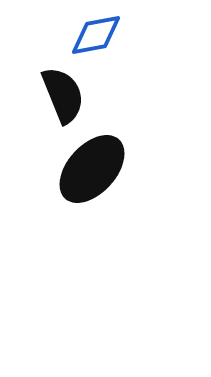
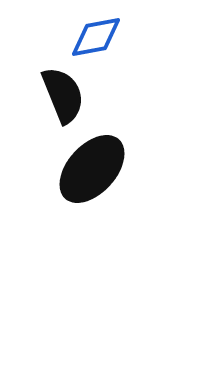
blue diamond: moved 2 px down
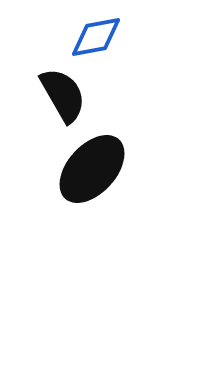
black semicircle: rotated 8 degrees counterclockwise
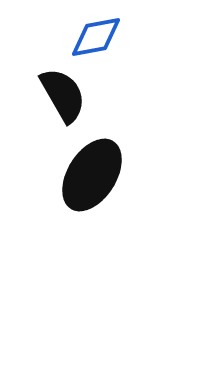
black ellipse: moved 6 px down; rotated 10 degrees counterclockwise
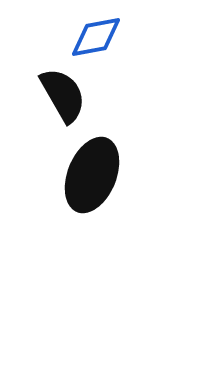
black ellipse: rotated 10 degrees counterclockwise
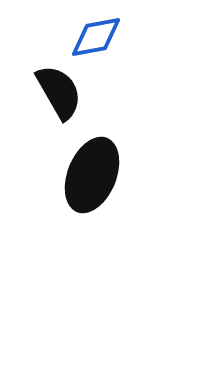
black semicircle: moved 4 px left, 3 px up
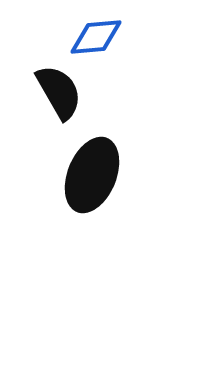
blue diamond: rotated 6 degrees clockwise
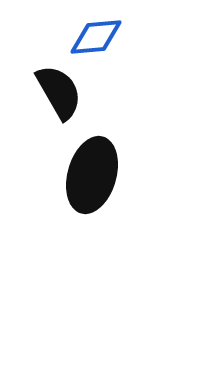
black ellipse: rotated 6 degrees counterclockwise
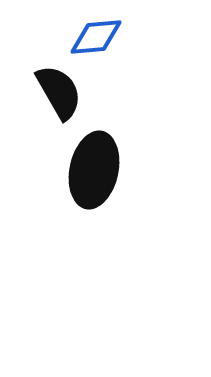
black ellipse: moved 2 px right, 5 px up; rotated 4 degrees counterclockwise
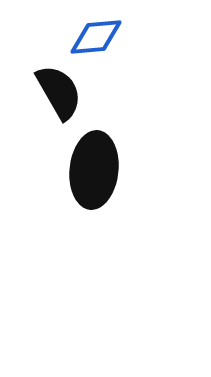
black ellipse: rotated 6 degrees counterclockwise
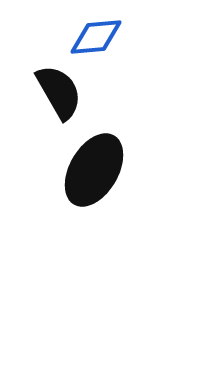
black ellipse: rotated 24 degrees clockwise
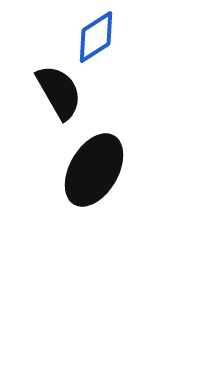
blue diamond: rotated 28 degrees counterclockwise
